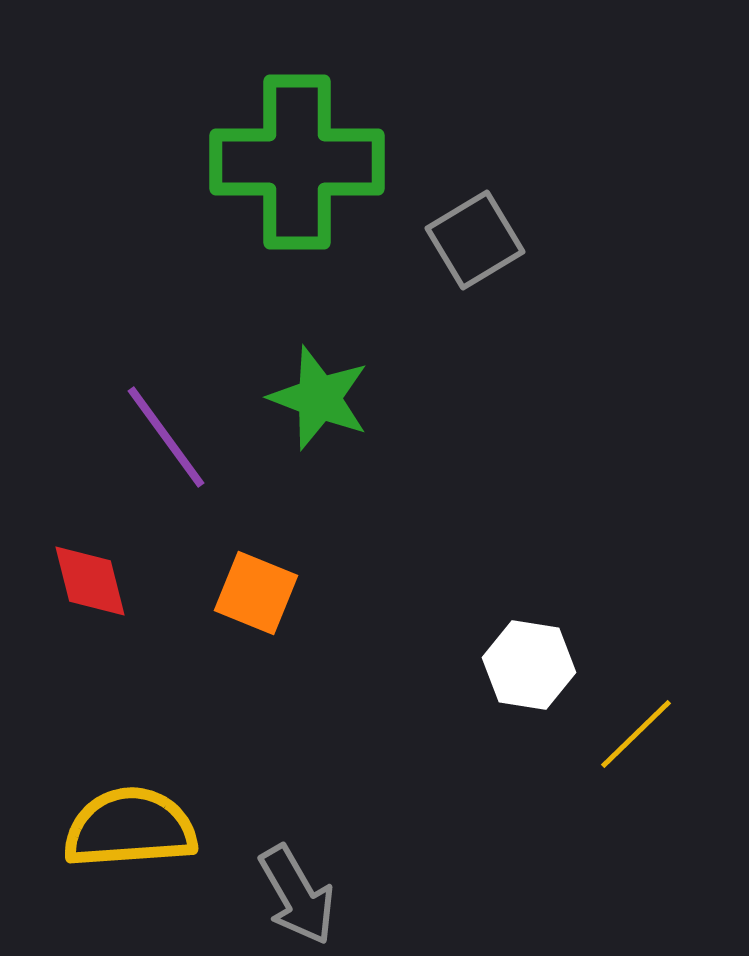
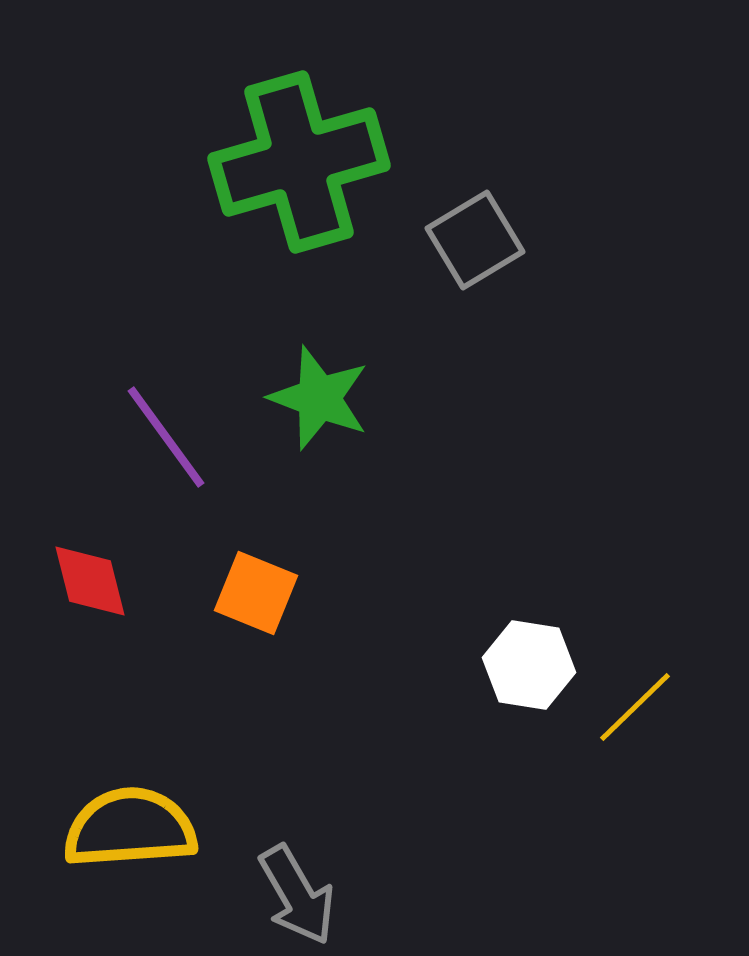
green cross: moved 2 px right; rotated 16 degrees counterclockwise
yellow line: moved 1 px left, 27 px up
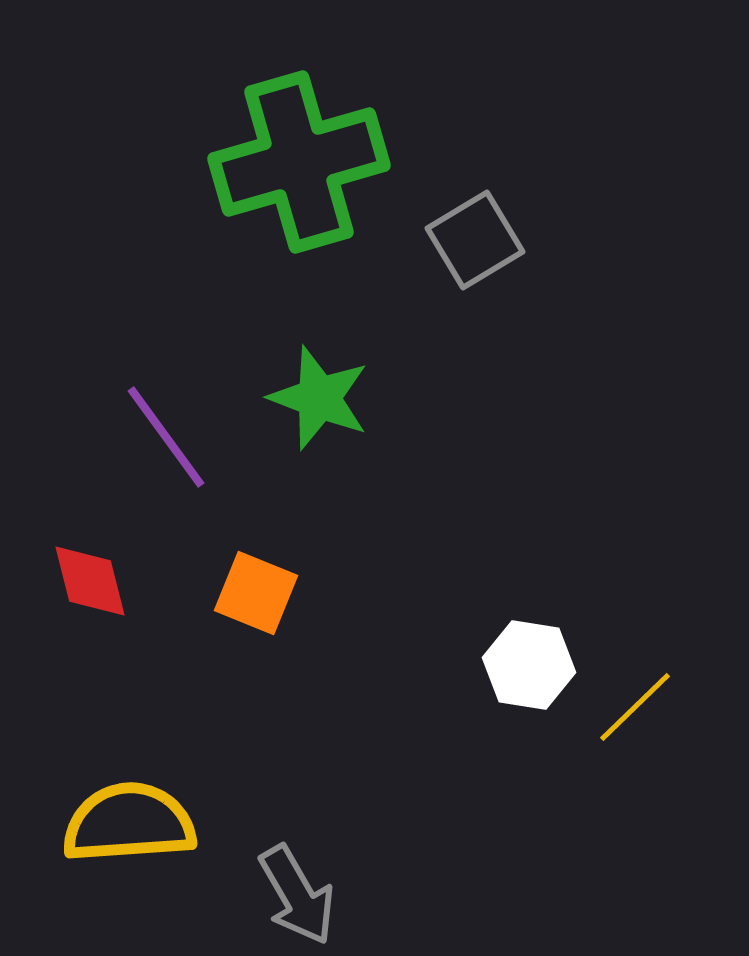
yellow semicircle: moved 1 px left, 5 px up
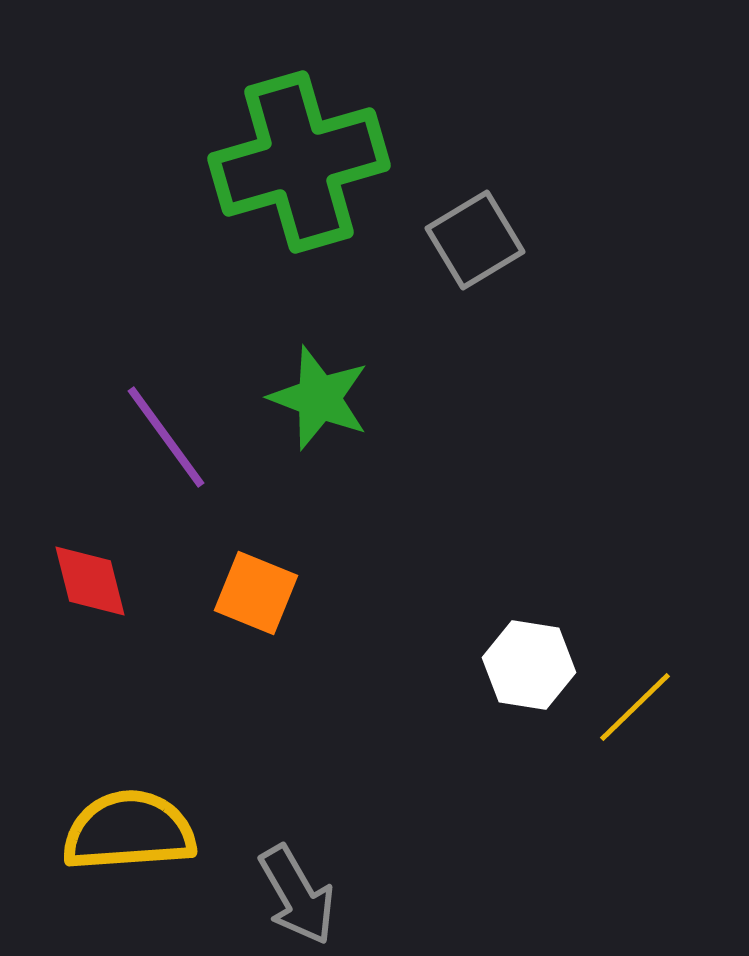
yellow semicircle: moved 8 px down
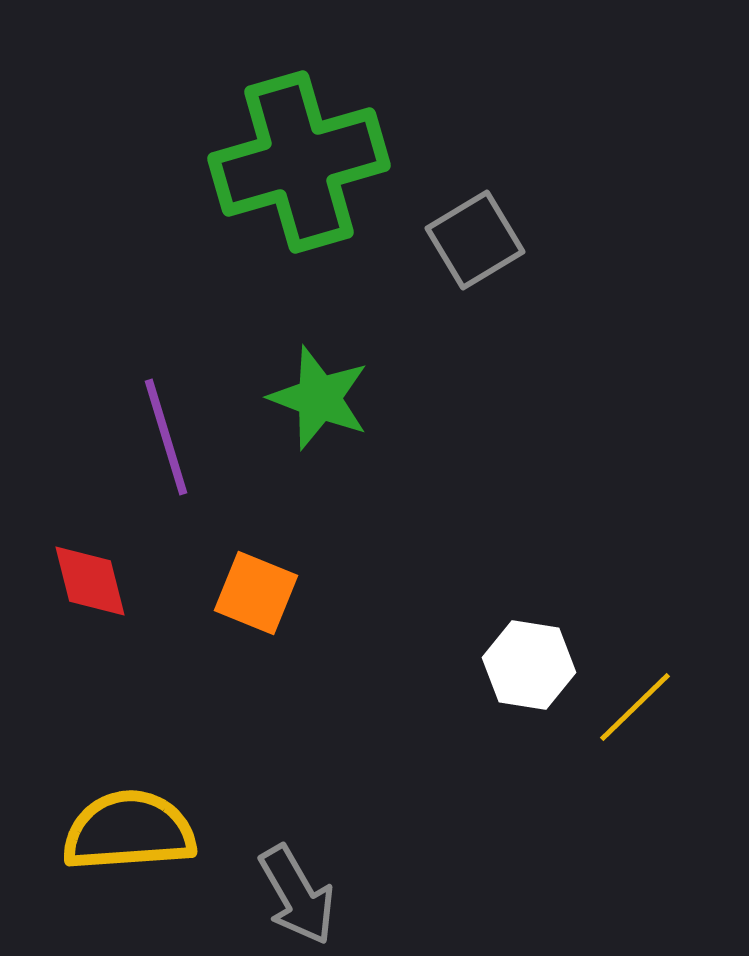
purple line: rotated 19 degrees clockwise
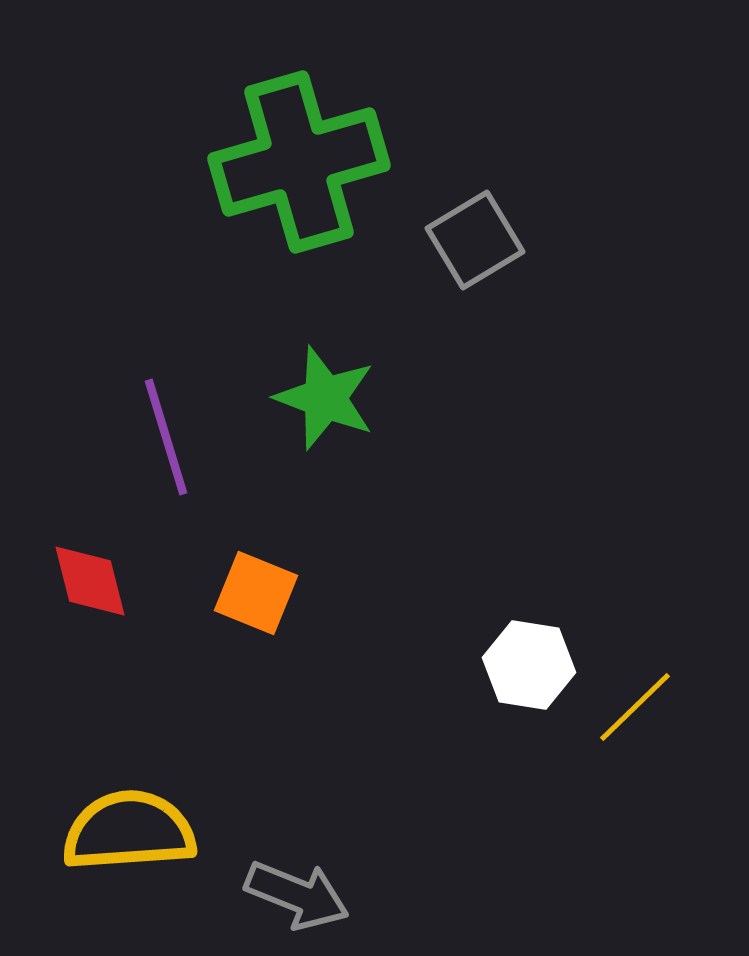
green star: moved 6 px right
gray arrow: rotated 38 degrees counterclockwise
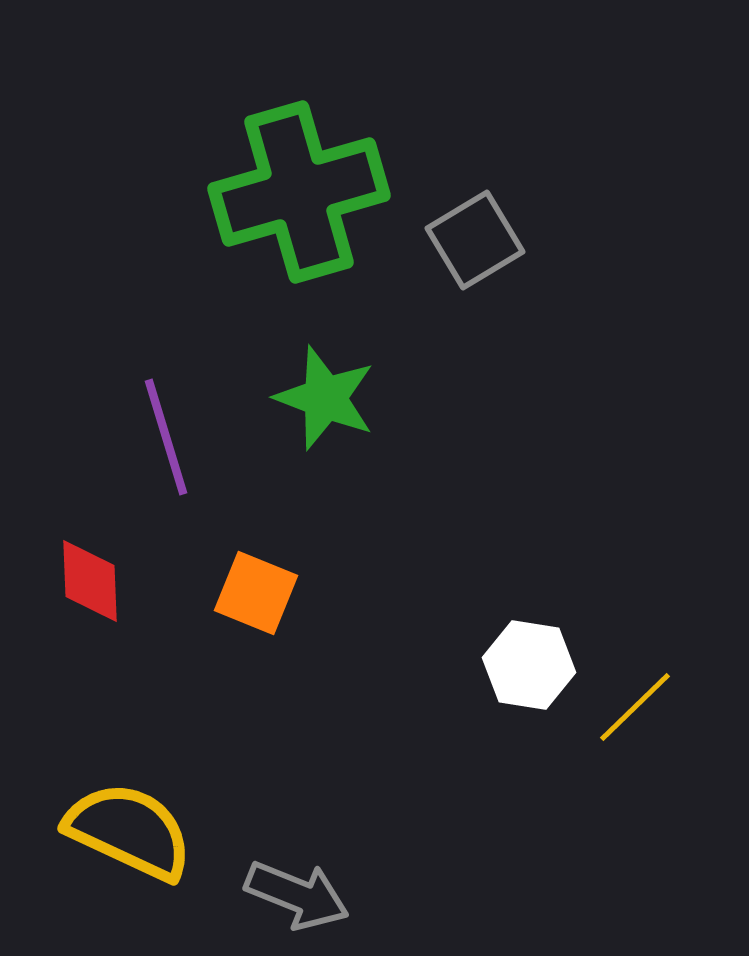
green cross: moved 30 px down
red diamond: rotated 12 degrees clockwise
yellow semicircle: rotated 29 degrees clockwise
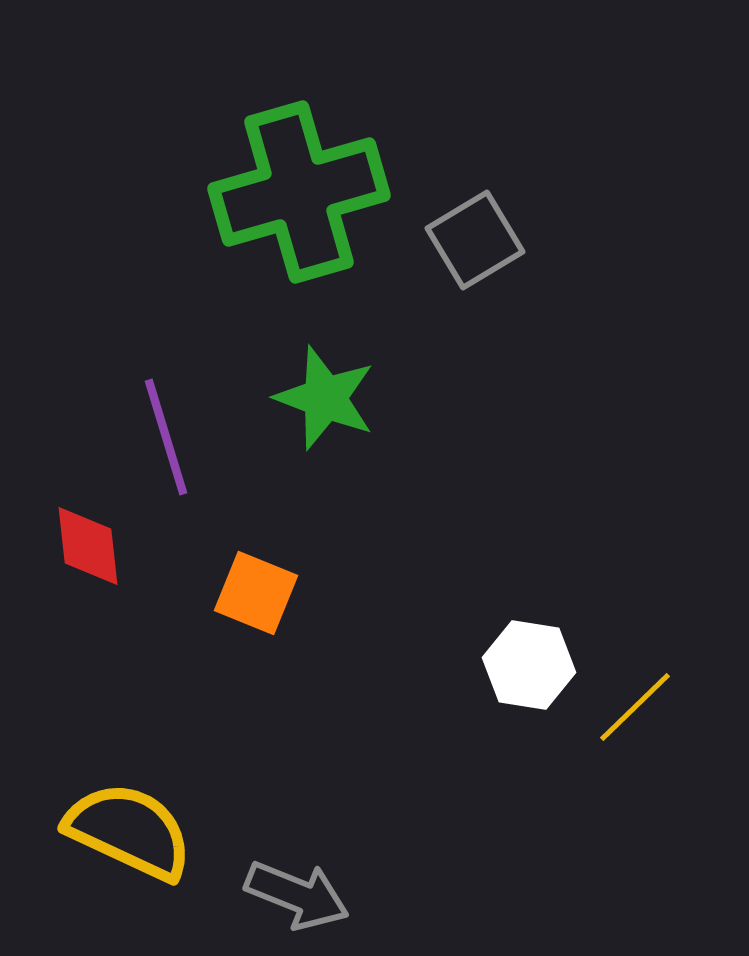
red diamond: moved 2 px left, 35 px up; rotated 4 degrees counterclockwise
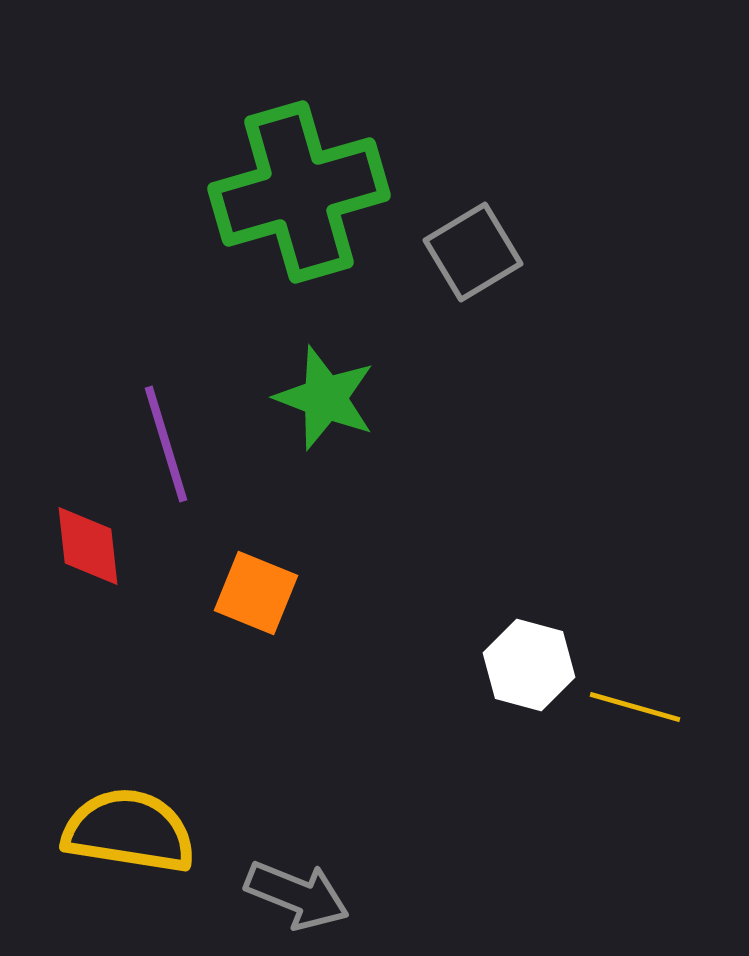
gray square: moved 2 px left, 12 px down
purple line: moved 7 px down
white hexagon: rotated 6 degrees clockwise
yellow line: rotated 60 degrees clockwise
yellow semicircle: rotated 16 degrees counterclockwise
